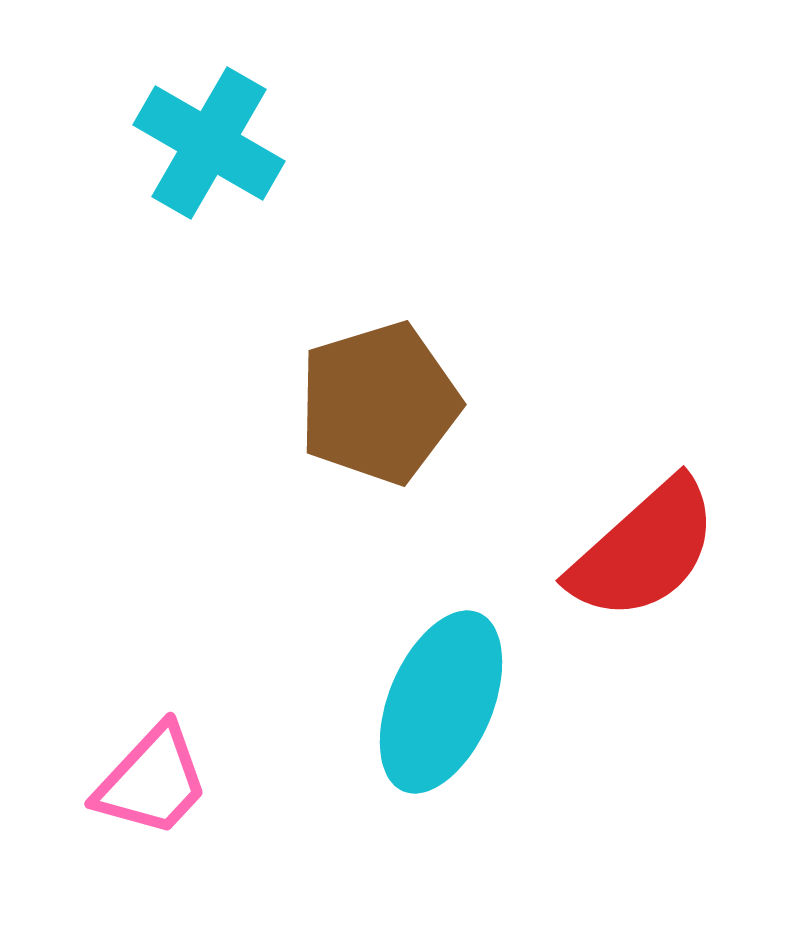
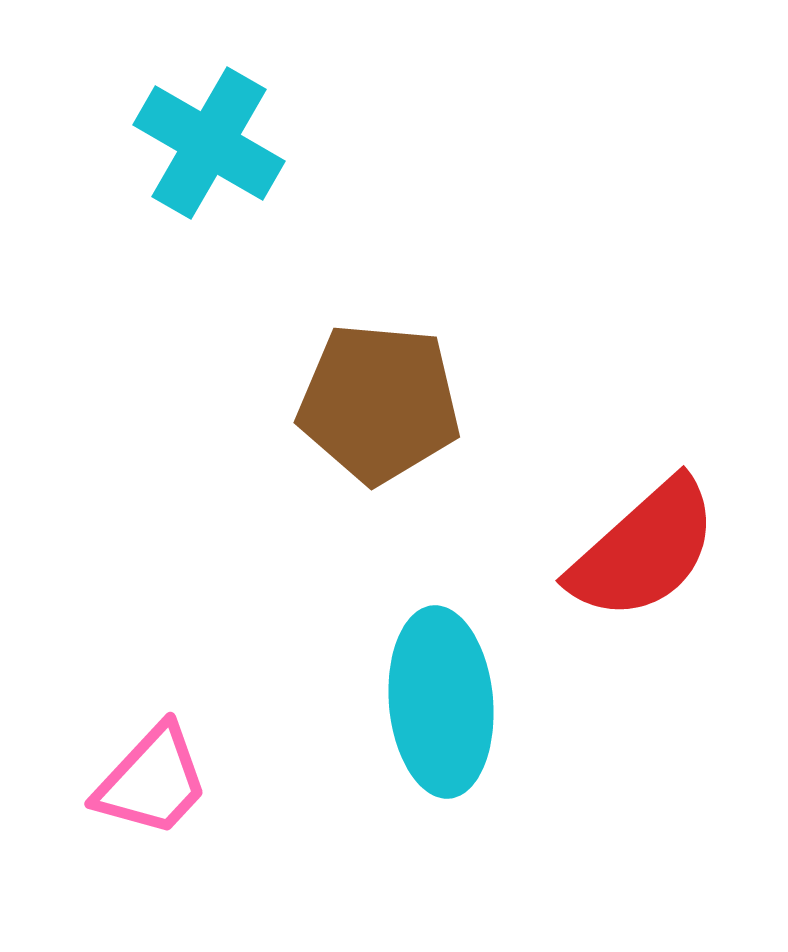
brown pentagon: rotated 22 degrees clockwise
cyan ellipse: rotated 28 degrees counterclockwise
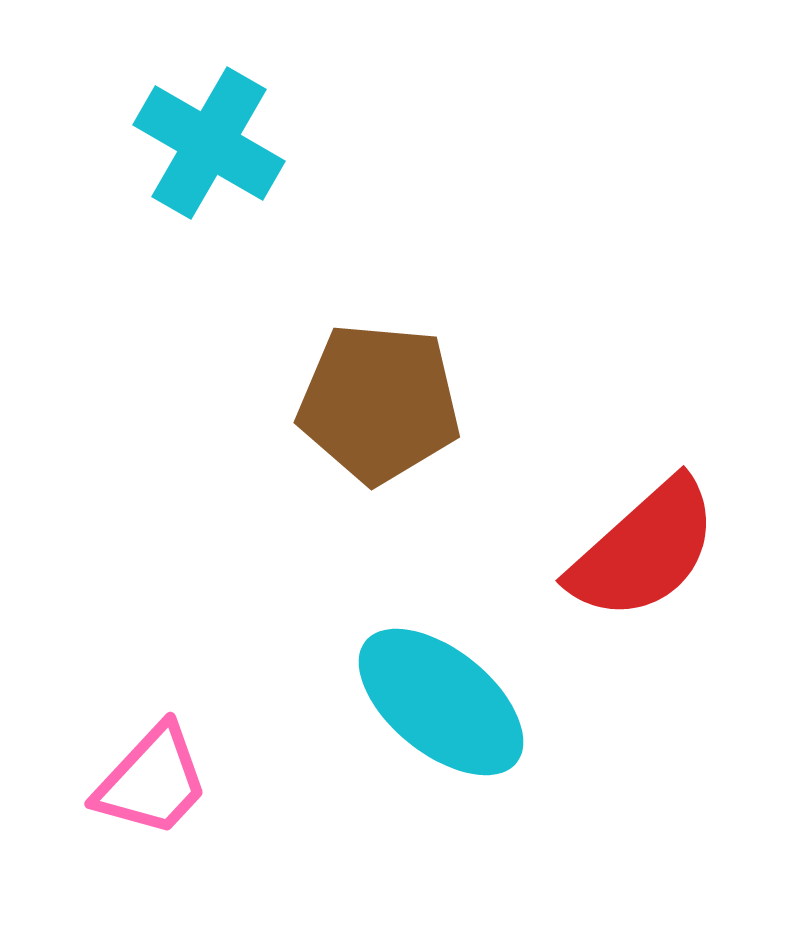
cyan ellipse: rotated 46 degrees counterclockwise
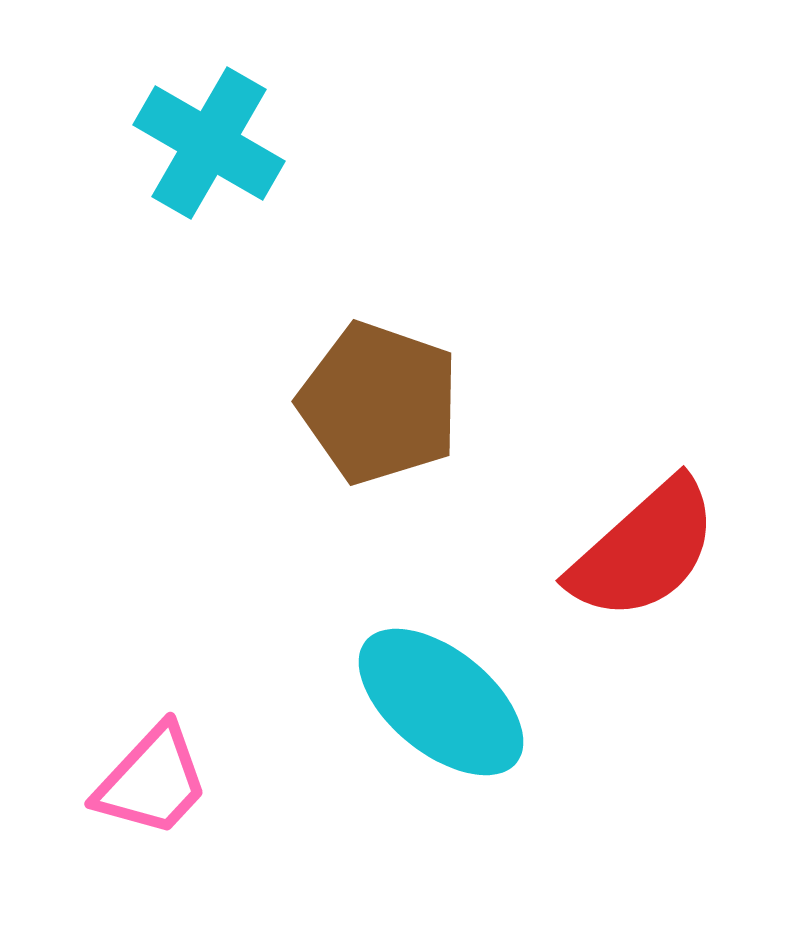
brown pentagon: rotated 14 degrees clockwise
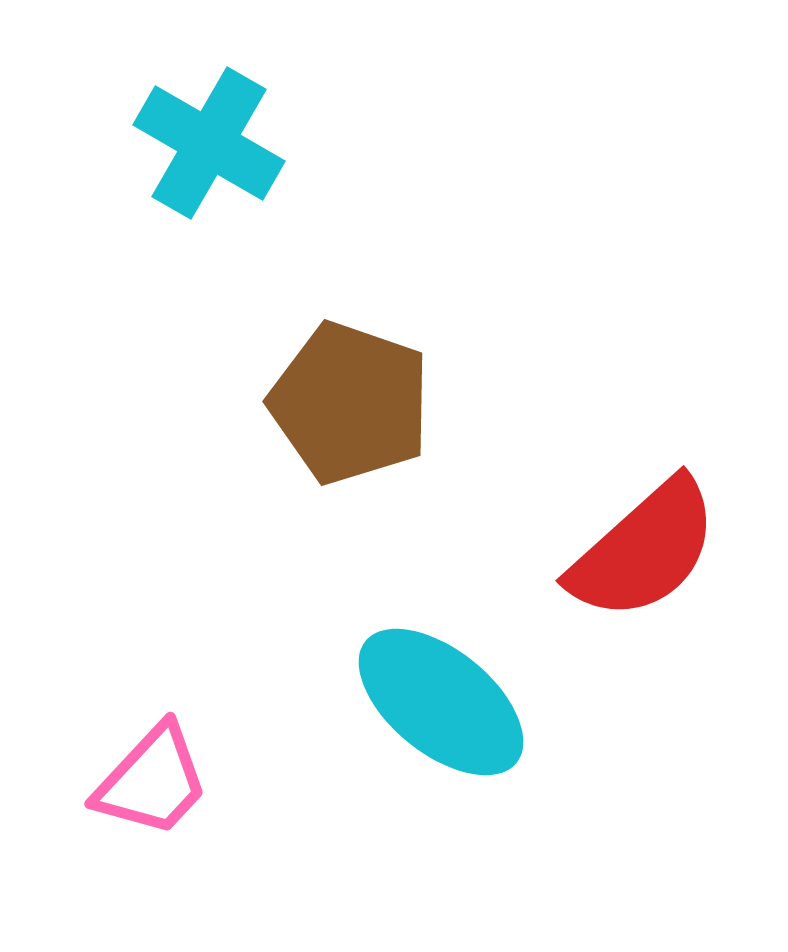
brown pentagon: moved 29 px left
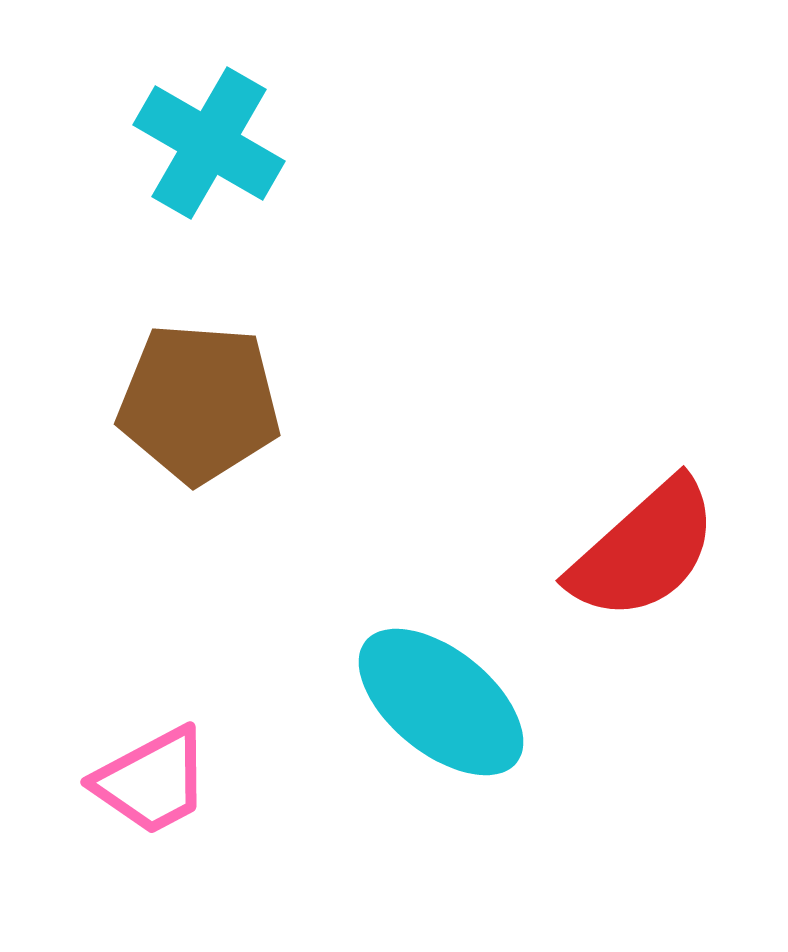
brown pentagon: moved 151 px left; rotated 15 degrees counterclockwise
pink trapezoid: rotated 19 degrees clockwise
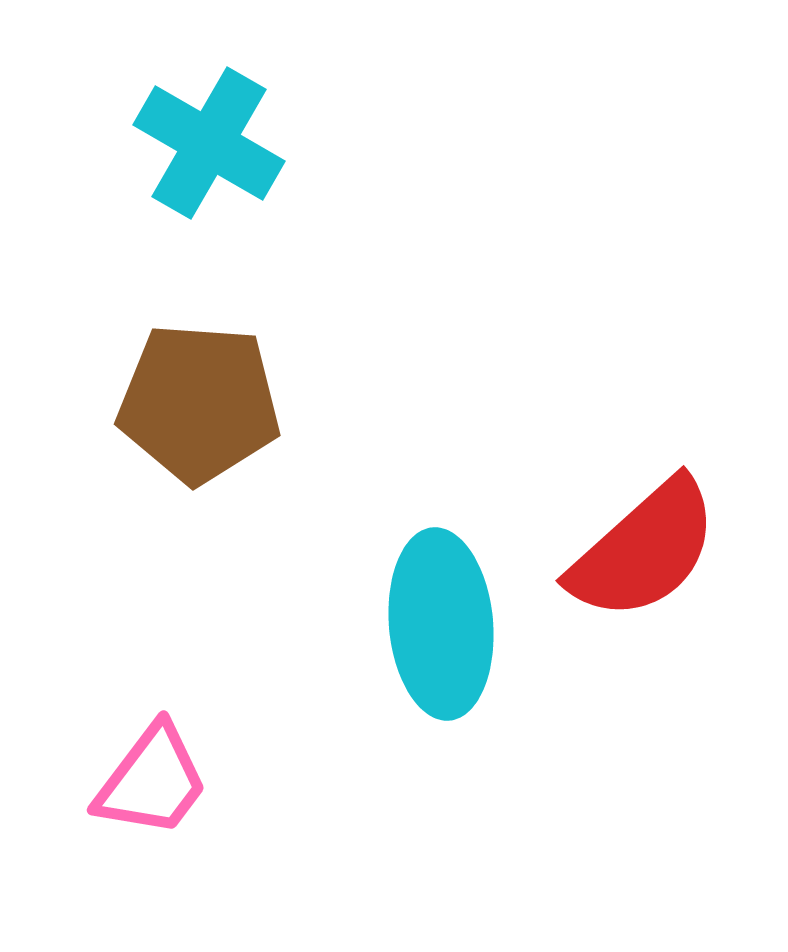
cyan ellipse: moved 78 px up; rotated 46 degrees clockwise
pink trapezoid: rotated 25 degrees counterclockwise
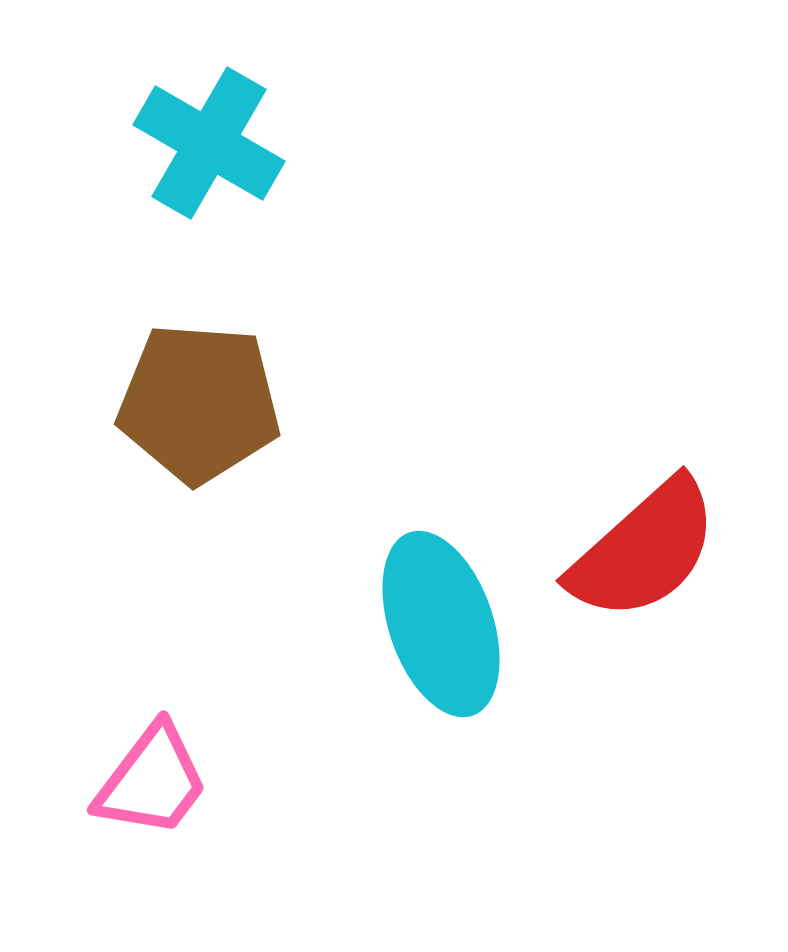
cyan ellipse: rotated 14 degrees counterclockwise
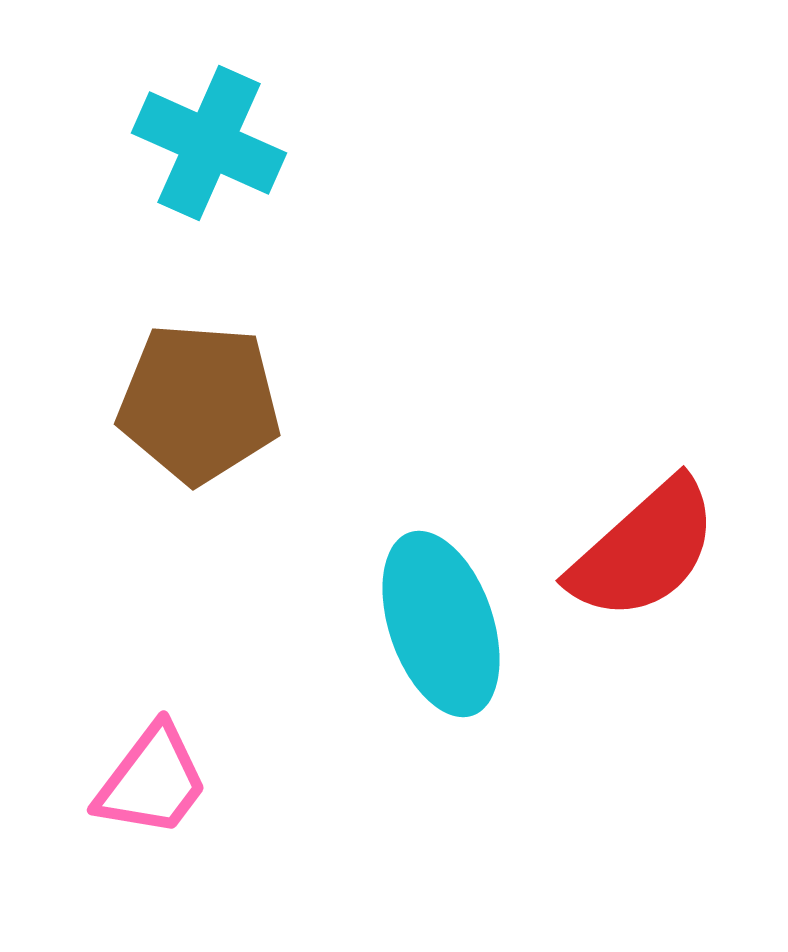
cyan cross: rotated 6 degrees counterclockwise
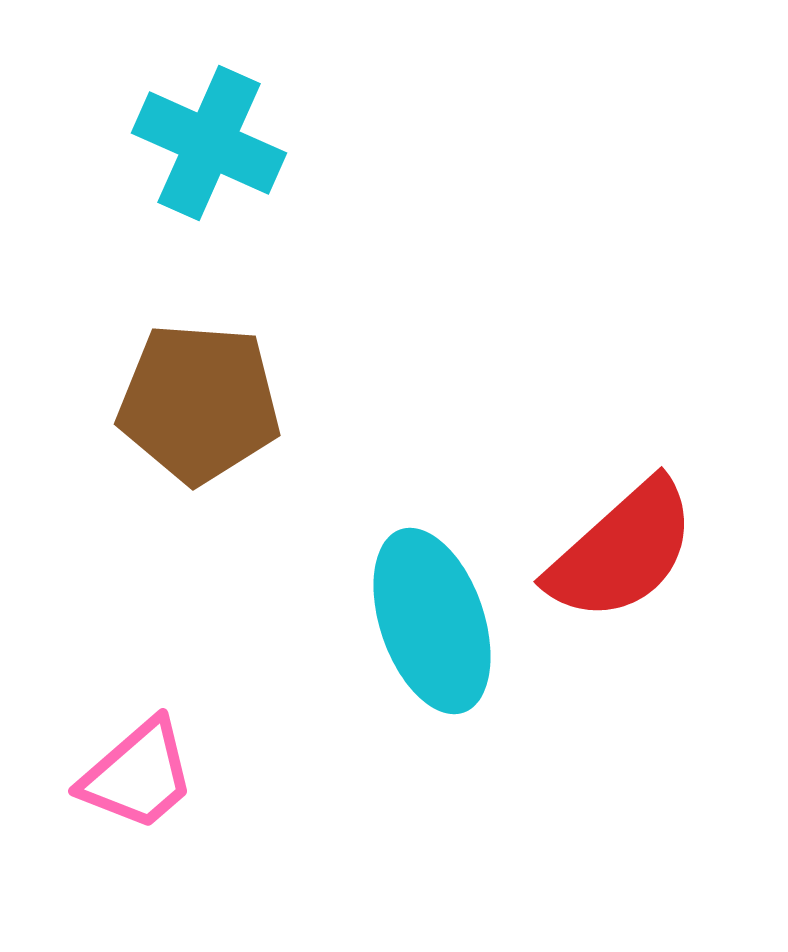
red semicircle: moved 22 px left, 1 px down
cyan ellipse: moved 9 px left, 3 px up
pink trapezoid: moved 14 px left, 6 px up; rotated 12 degrees clockwise
